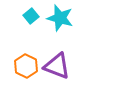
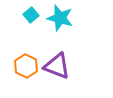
cyan square: moved 1 px up
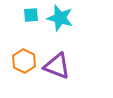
cyan square: rotated 35 degrees clockwise
orange hexagon: moved 2 px left, 5 px up
